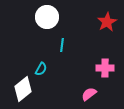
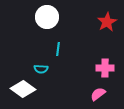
cyan line: moved 4 px left, 4 px down
cyan semicircle: rotated 64 degrees clockwise
white diamond: rotated 75 degrees clockwise
pink semicircle: moved 9 px right
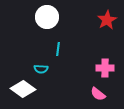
red star: moved 2 px up
pink semicircle: rotated 105 degrees counterclockwise
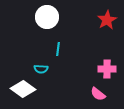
pink cross: moved 2 px right, 1 px down
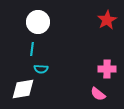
white circle: moved 9 px left, 5 px down
cyan line: moved 26 px left
white diamond: rotated 45 degrees counterclockwise
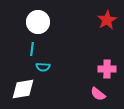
cyan semicircle: moved 2 px right, 2 px up
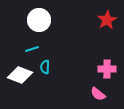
white circle: moved 1 px right, 2 px up
cyan line: rotated 64 degrees clockwise
cyan semicircle: moved 2 px right; rotated 88 degrees clockwise
white diamond: moved 3 px left, 14 px up; rotated 30 degrees clockwise
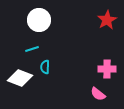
white diamond: moved 3 px down
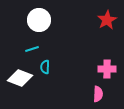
pink semicircle: rotated 126 degrees counterclockwise
